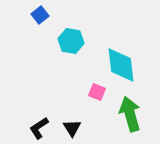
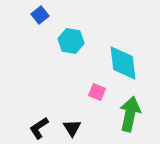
cyan diamond: moved 2 px right, 2 px up
green arrow: rotated 28 degrees clockwise
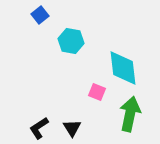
cyan diamond: moved 5 px down
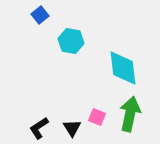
pink square: moved 25 px down
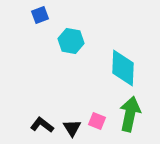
blue square: rotated 18 degrees clockwise
cyan diamond: rotated 9 degrees clockwise
pink square: moved 4 px down
black L-shape: moved 3 px right, 3 px up; rotated 70 degrees clockwise
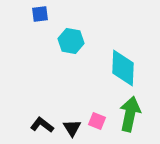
blue square: moved 1 px up; rotated 12 degrees clockwise
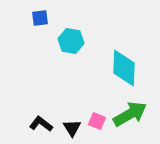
blue square: moved 4 px down
cyan diamond: moved 1 px right
green arrow: rotated 48 degrees clockwise
black L-shape: moved 1 px left, 1 px up
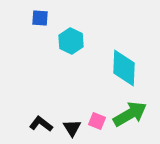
blue square: rotated 12 degrees clockwise
cyan hexagon: rotated 15 degrees clockwise
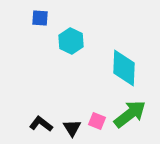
green arrow: rotated 8 degrees counterclockwise
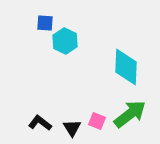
blue square: moved 5 px right, 5 px down
cyan hexagon: moved 6 px left
cyan diamond: moved 2 px right, 1 px up
black L-shape: moved 1 px left, 1 px up
